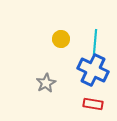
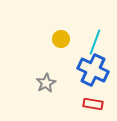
cyan line: rotated 15 degrees clockwise
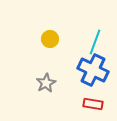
yellow circle: moved 11 px left
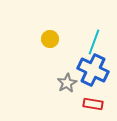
cyan line: moved 1 px left
gray star: moved 21 px right
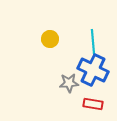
cyan line: moved 1 px left; rotated 25 degrees counterclockwise
gray star: moved 2 px right; rotated 24 degrees clockwise
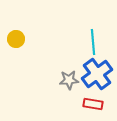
yellow circle: moved 34 px left
blue cross: moved 4 px right, 4 px down; rotated 28 degrees clockwise
gray star: moved 3 px up
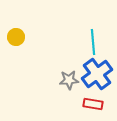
yellow circle: moved 2 px up
